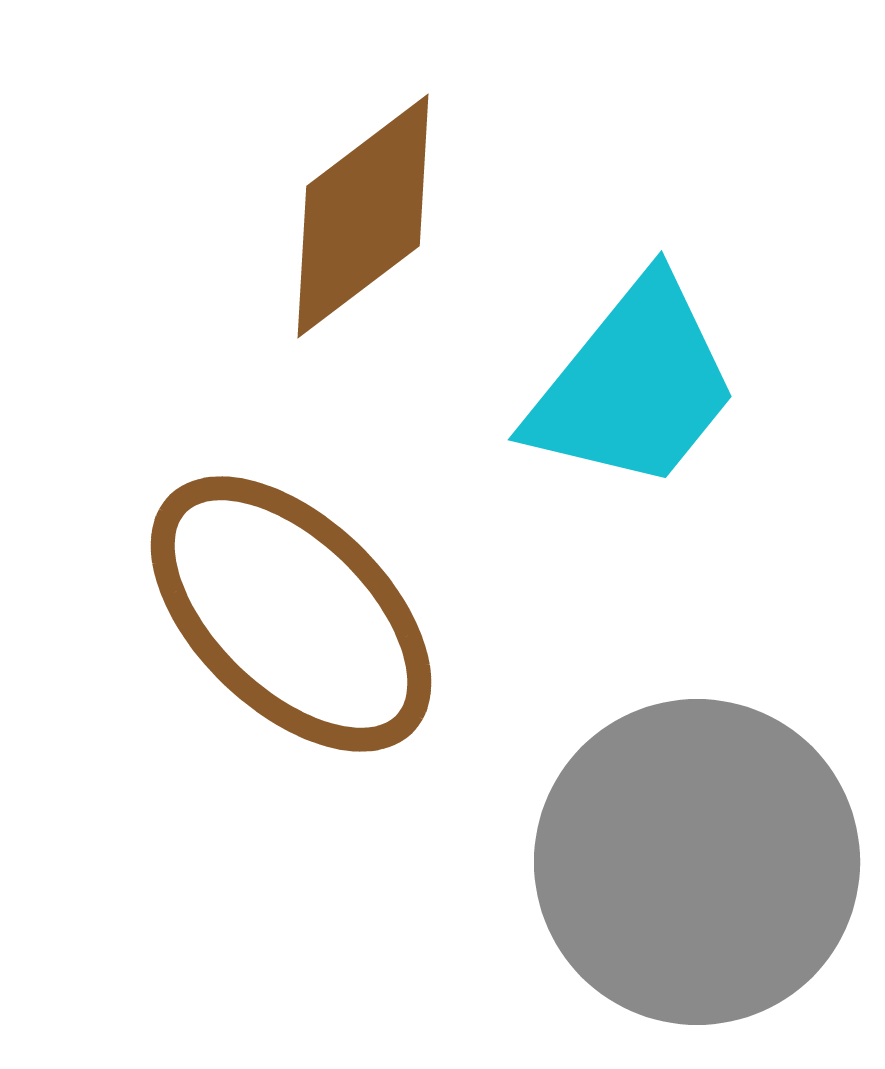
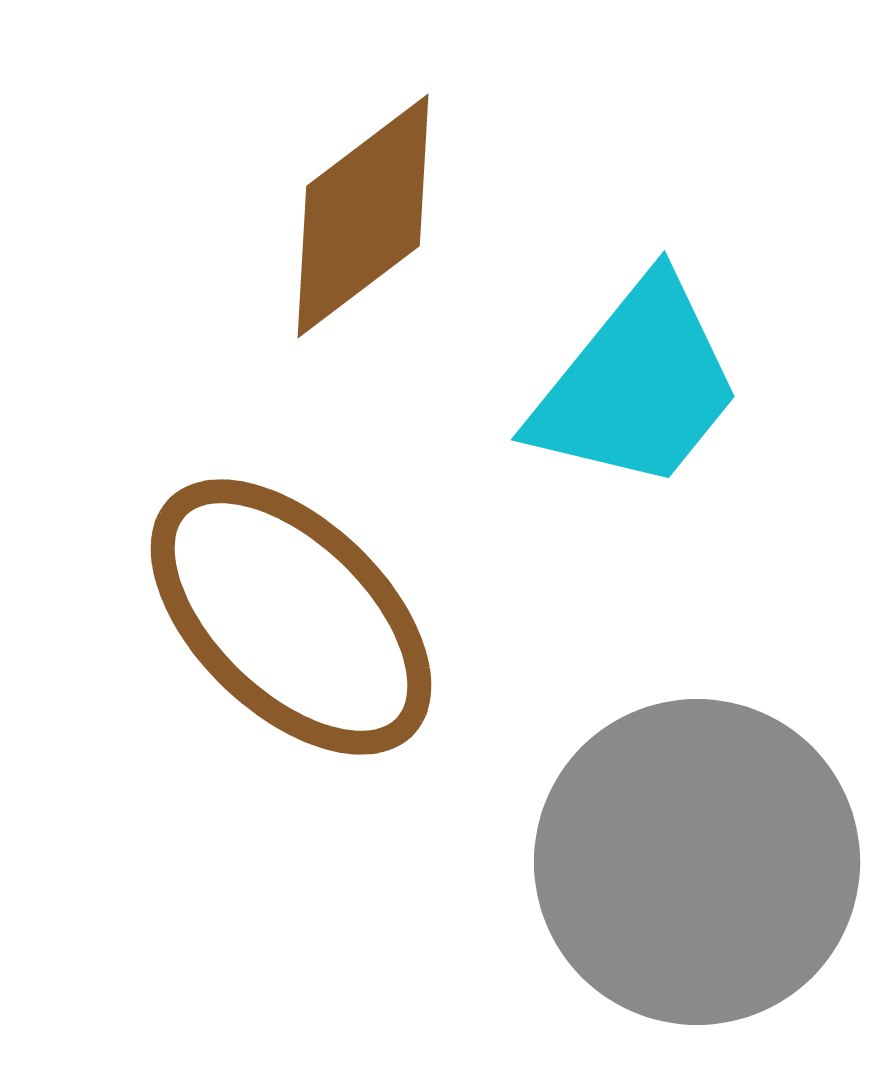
cyan trapezoid: moved 3 px right
brown ellipse: moved 3 px down
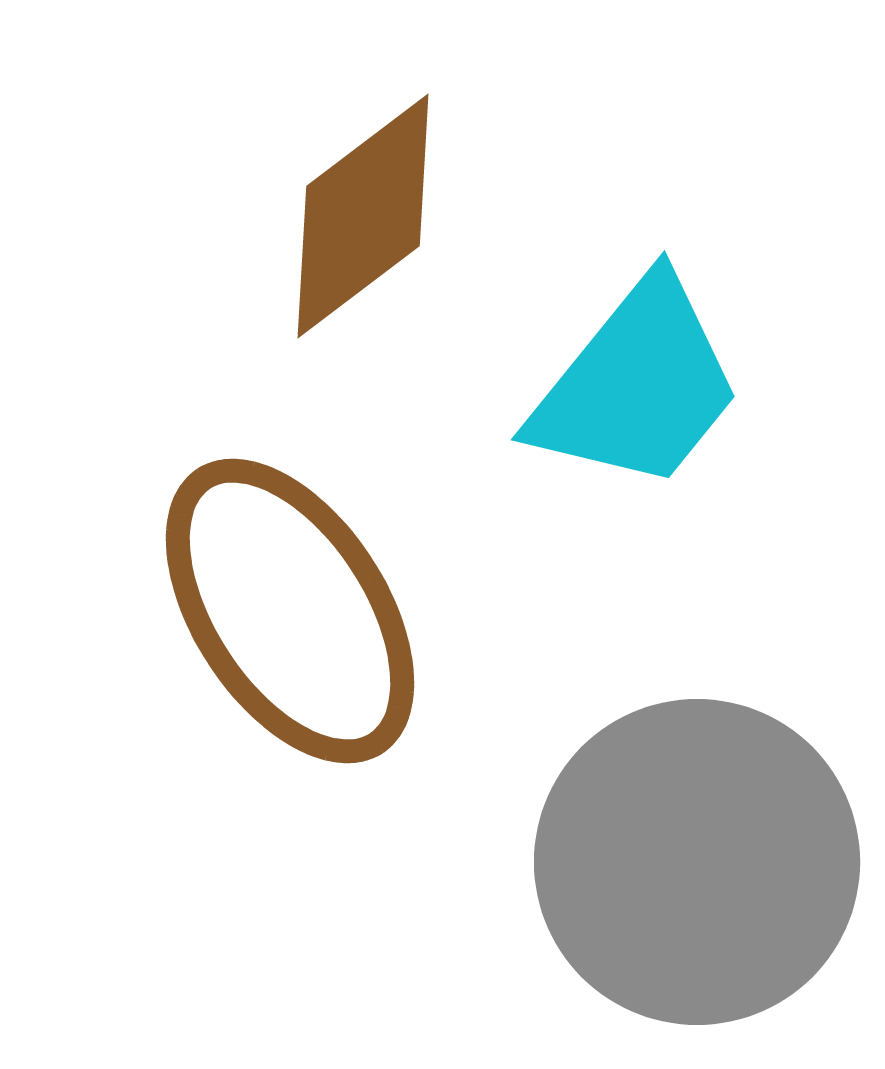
brown ellipse: moved 1 px left, 6 px up; rotated 13 degrees clockwise
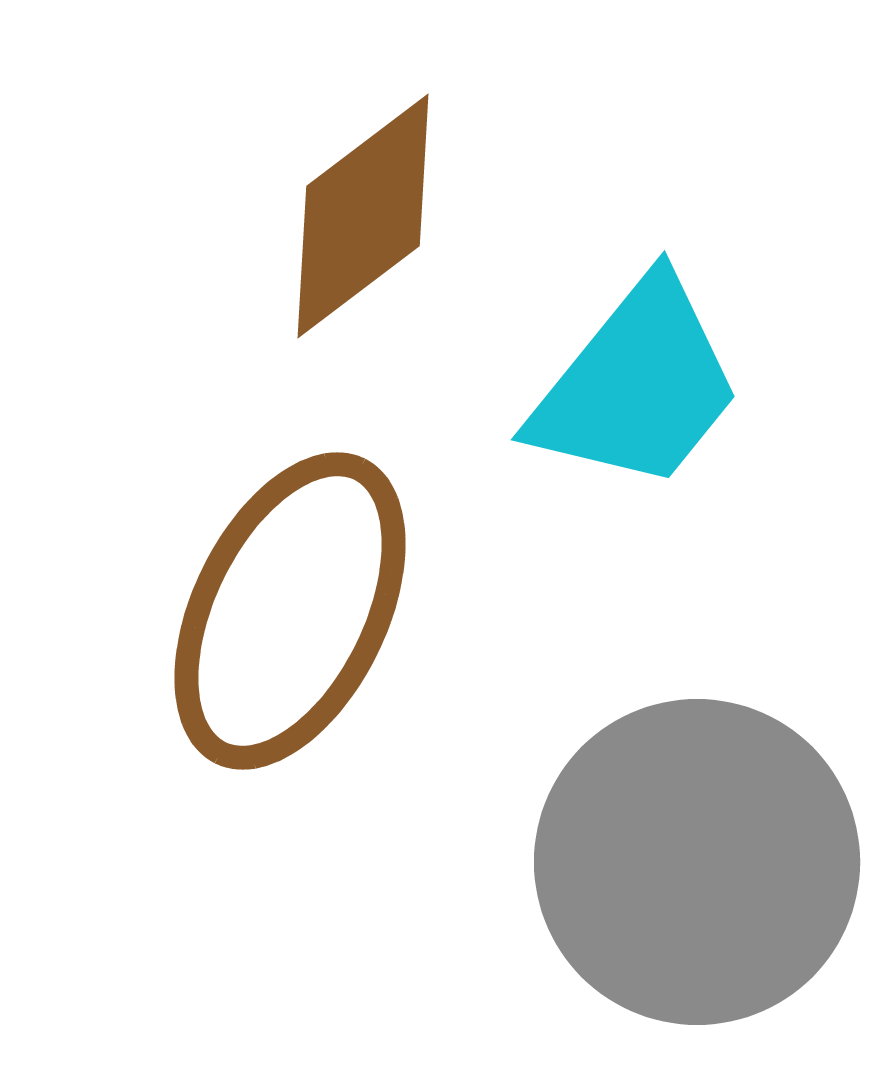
brown ellipse: rotated 59 degrees clockwise
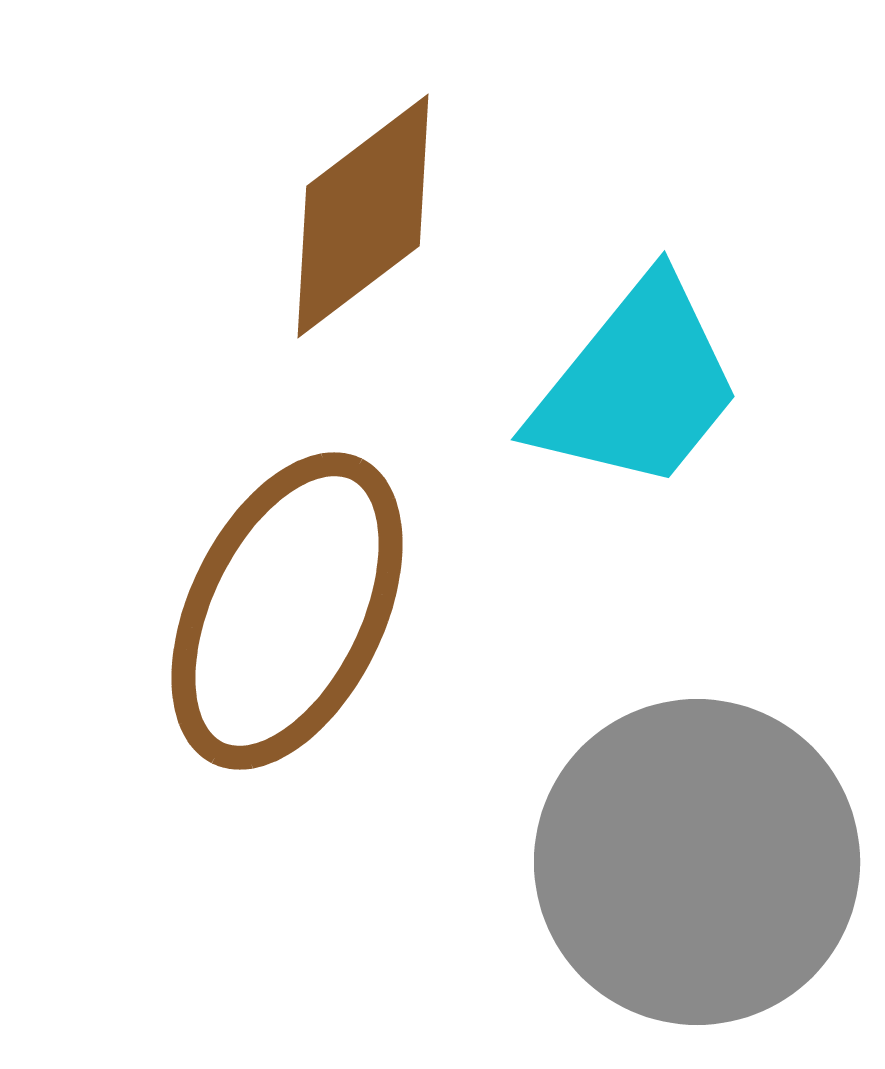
brown ellipse: moved 3 px left
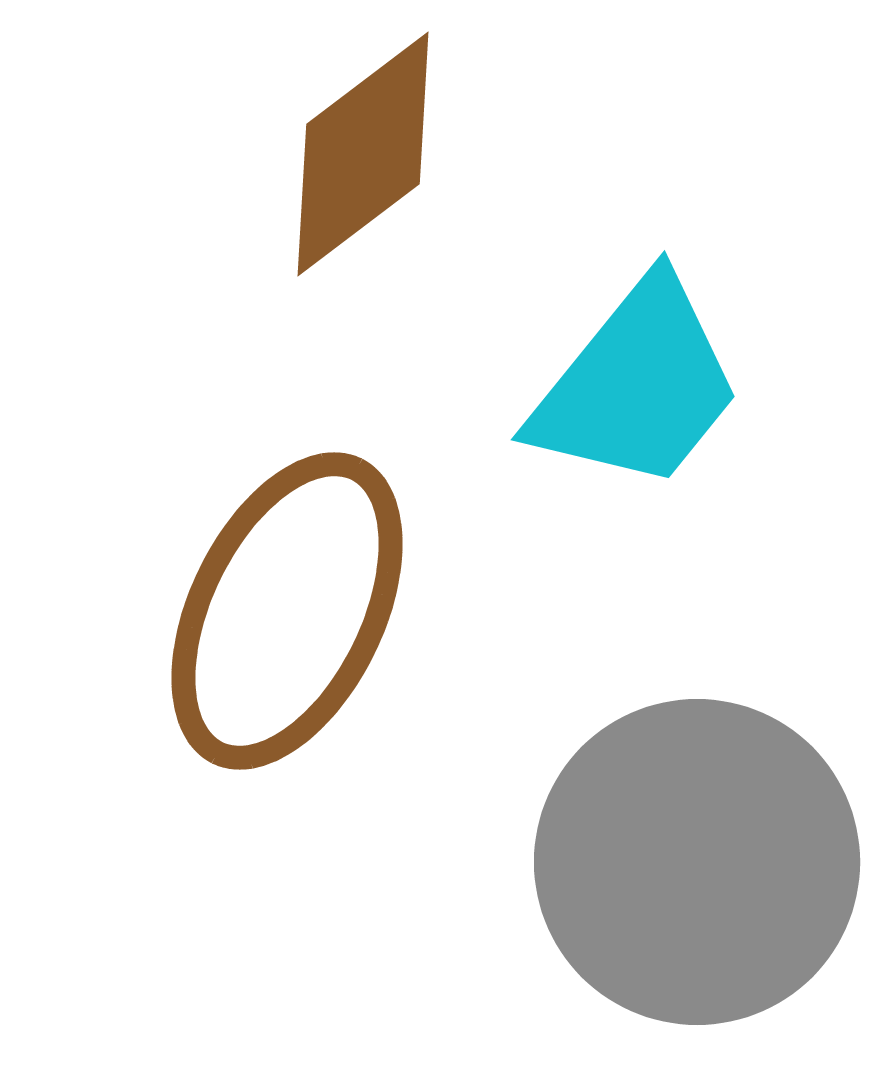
brown diamond: moved 62 px up
